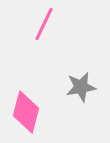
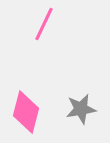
gray star: moved 22 px down
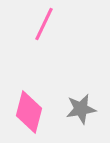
pink diamond: moved 3 px right
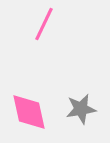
pink diamond: rotated 27 degrees counterclockwise
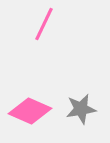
pink diamond: moved 1 px right, 1 px up; rotated 54 degrees counterclockwise
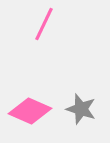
gray star: rotated 28 degrees clockwise
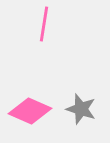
pink line: rotated 16 degrees counterclockwise
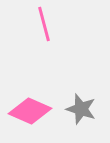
pink line: rotated 24 degrees counterclockwise
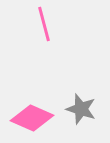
pink diamond: moved 2 px right, 7 px down
